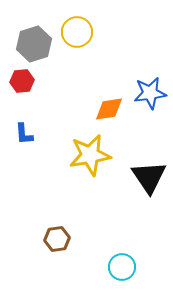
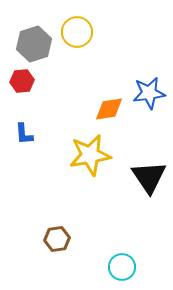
blue star: moved 1 px left
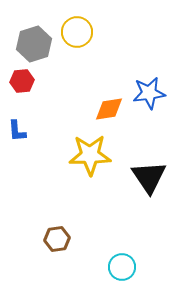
blue L-shape: moved 7 px left, 3 px up
yellow star: rotated 9 degrees clockwise
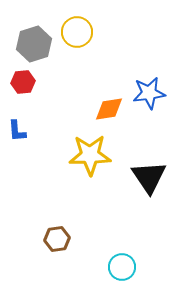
red hexagon: moved 1 px right, 1 px down
